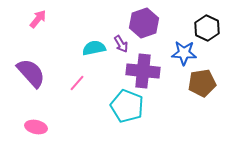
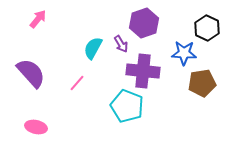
cyan semicircle: moved 1 px left; rotated 50 degrees counterclockwise
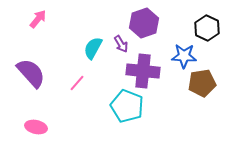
blue star: moved 3 px down
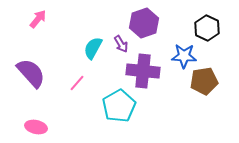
brown pentagon: moved 2 px right, 2 px up
cyan pentagon: moved 8 px left; rotated 20 degrees clockwise
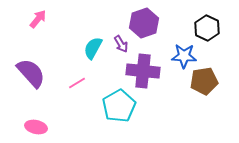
pink line: rotated 18 degrees clockwise
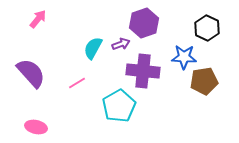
purple arrow: rotated 78 degrees counterclockwise
blue star: moved 1 px down
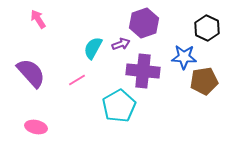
pink arrow: rotated 72 degrees counterclockwise
pink line: moved 3 px up
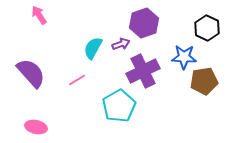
pink arrow: moved 1 px right, 4 px up
purple cross: rotated 32 degrees counterclockwise
